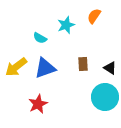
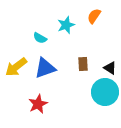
cyan circle: moved 5 px up
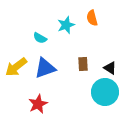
orange semicircle: moved 2 px left, 2 px down; rotated 49 degrees counterclockwise
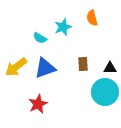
cyan star: moved 3 px left, 2 px down
black triangle: rotated 32 degrees counterclockwise
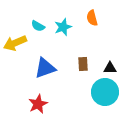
cyan semicircle: moved 2 px left, 12 px up
yellow arrow: moved 1 px left, 24 px up; rotated 15 degrees clockwise
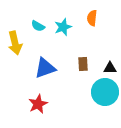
orange semicircle: rotated 21 degrees clockwise
yellow arrow: rotated 80 degrees counterclockwise
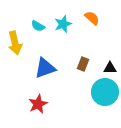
orange semicircle: rotated 126 degrees clockwise
cyan star: moved 3 px up
brown rectangle: rotated 24 degrees clockwise
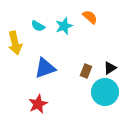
orange semicircle: moved 2 px left, 1 px up
cyan star: moved 1 px right, 2 px down
brown rectangle: moved 3 px right, 7 px down
black triangle: rotated 32 degrees counterclockwise
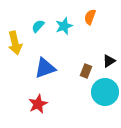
orange semicircle: rotated 112 degrees counterclockwise
cyan semicircle: rotated 104 degrees clockwise
black triangle: moved 1 px left, 7 px up
